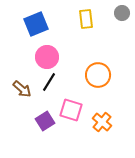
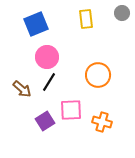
pink square: rotated 20 degrees counterclockwise
orange cross: rotated 24 degrees counterclockwise
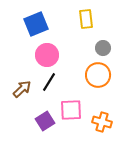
gray circle: moved 19 px left, 35 px down
pink circle: moved 2 px up
brown arrow: rotated 84 degrees counterclockwise
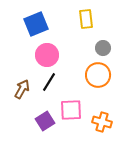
brown arrow: rotated 18 degrees counterclockwise
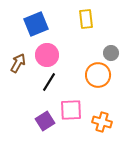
gray circle: moved 8 px right, 5 px down
brown arrow: moved 4 px left, 26 px up
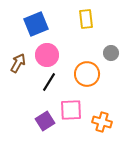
orange circle: moved 11 px left, 1 px up
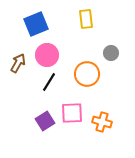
pink square: moved 1 px right, 3 px down
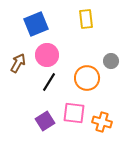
gray circle: moved 8 px down
orange circle: moved 4 px down
pink square: moved 2 px right; rotated 10 degrees clockwise
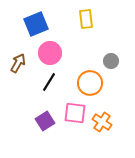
pink circle: moved 3 px right, 2 px up
orange circle: moved 3 px right, 5 px down
pink square: moved 1 px right
orange cross: rotated 18 degrees clockwise
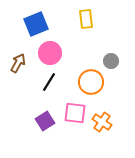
orange circle: moved 1 px right, 1 px up
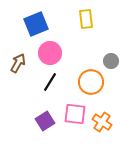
black line: moved 1 px right
pink square: moved 1 px down
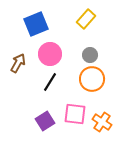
yellow rectangle: rotated 48 degrees clockwise
pink circle: moved 1 px down
gray circle: moved 21 px left, 6 px up
orange circle: moved 1 px right, 3 px up
